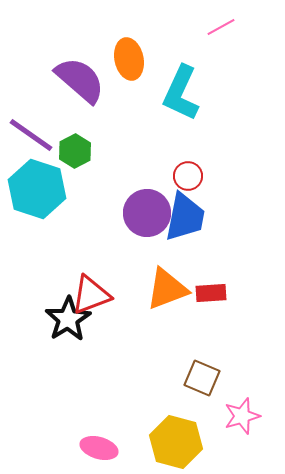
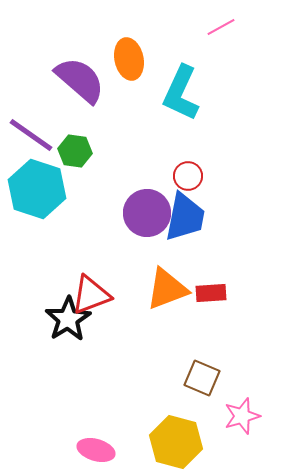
green hexagon: rotated 24 degrees counterclockwise
pink ellipse: moved 3 px left, 2 px down
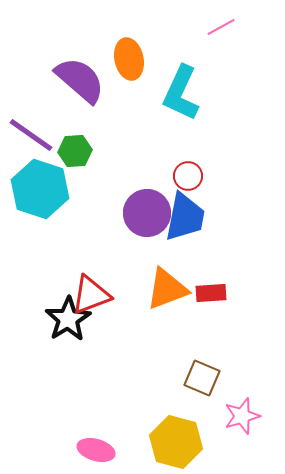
green hexagon: rotated 12 degrees counterclockwise
cyan hexagon: moved 3 px right
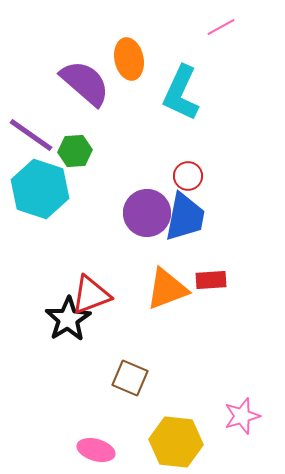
purple semicircle: moved 5 px right, 3 px down
red rectangle: moved 13 px up
brown square: moved 72 px left
yellow hexagon: rotated 9 degrees counterclockwise
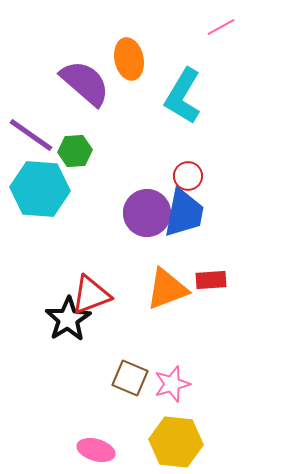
cyan L-shape: moved 2 px right, 3 px down; rotated 6 degrees clockwise
cyan hexagon: rotated 14 degrees counterclockwise
blue trapezoid: moved 1 px left, 4 px up
pink star: moved 70 px left, 32 px up
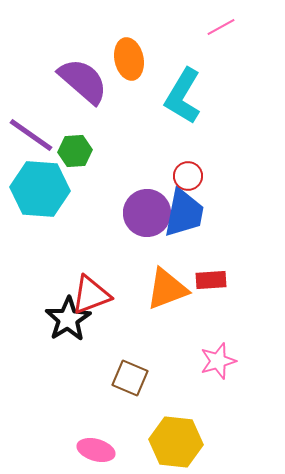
purple semicircle: moved 2 px left, 2 px up
pink star: moved 46 px right, 23 px up
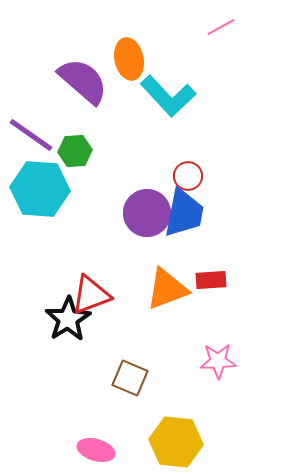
cyan L-shape: moved 15 px left; rotated 74 degrees counterclockwise
pink star: rotated 15 degrees clockwise
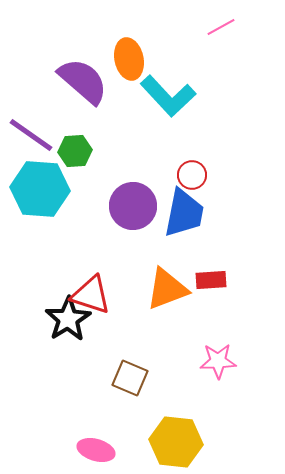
red circle: moved 4 px right, 1 px up
purple circle: moved 14 px left, 7 px up
red triangle: rotated 39 degrees clockwise
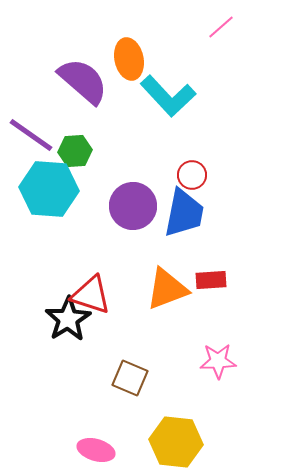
pink line: rotated 12 degrees counterclockwise
cyan hexagon: moved 9 px right
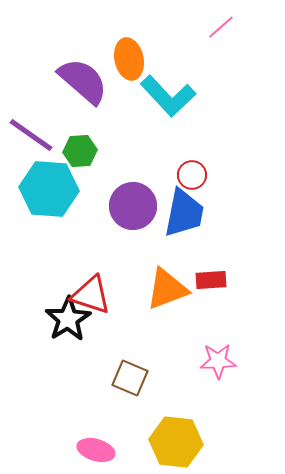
green hexagon: moved 5 px right
